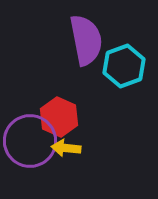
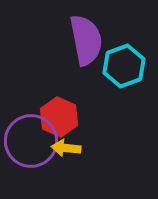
purple circle: moved 1 px right
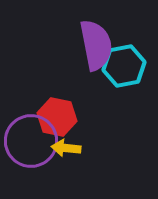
purple semicircle: moved 10 px right, 5 px down
cyan hexagon: rotated 9 degrees clockwise
red hexagon: moved 2 px left; rotated 12 degrees counterclockwise
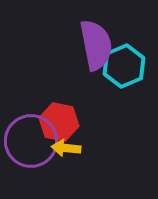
cyan hexagon: rotated 12 degrees counterclockwise
red hexagon: moved 2 px right, 5 px down
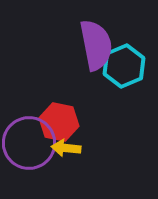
purple circle: moved 2 px left, 2 px down
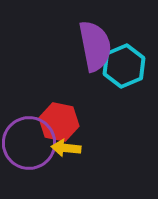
purple semicircle: moved 1 px left, 1 px down
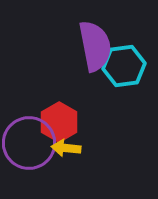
cyan hexagon: rotated 15 degrees clockwise
red hexagon: rotated 18 degrees clockwise
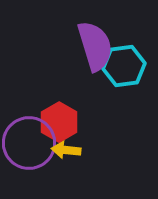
purple semicircle: rotated 6 degrees counterclockwise
yellow arrow: moved 2 px down
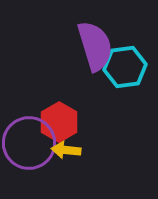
cyan hexagon: moved 1 px right, 1 px down
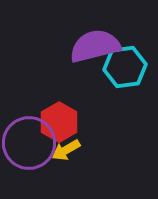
purple semicircle: rotated 87 degrees counterclockwise
yellow arrow: rotated 36 degrees counterclockwise
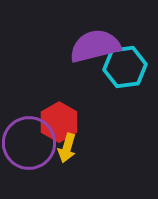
yellow arrow: moved 1 px right, 2 px up; rotated 44 degrees counterclockwise
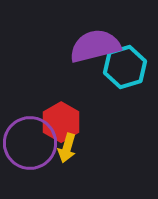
cyan hexagon: rotated 9 degrees counterclockwise
red hexagon: moved 2 px right
purple circle: moved 1 px right
